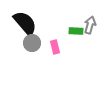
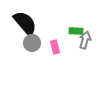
gray arrow: moved 5 px left, 15 px down
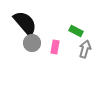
green rectangle: rotated 24 degrees clockwise
gray arrow: moved 9 px down
pink rectangle: rotated 24 degrees clockwise
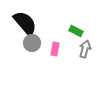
pink rectangle: moved 2 px down
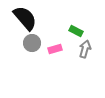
black semicircle: moved 5 px up
pink rectangle: rotated 64 degrees clockwise
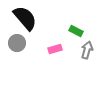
gray circle: moved 15 px left
gray arrow: moved 2 px right, 1 px down
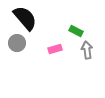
gray arrow: rotated 24 degrees counterclockwise
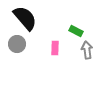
gray circle: moved 1 px down
pink rectangle: moved 1 px up; rotated 72 degrees counterclockwise
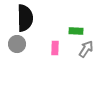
black semicircle: rotated 40 degrees clockwise
green rectangle: rotated 24 degrees counterclockwise
gray arrow: moved 1 px left, 1 px up; rotated 42 degrees clockwise
